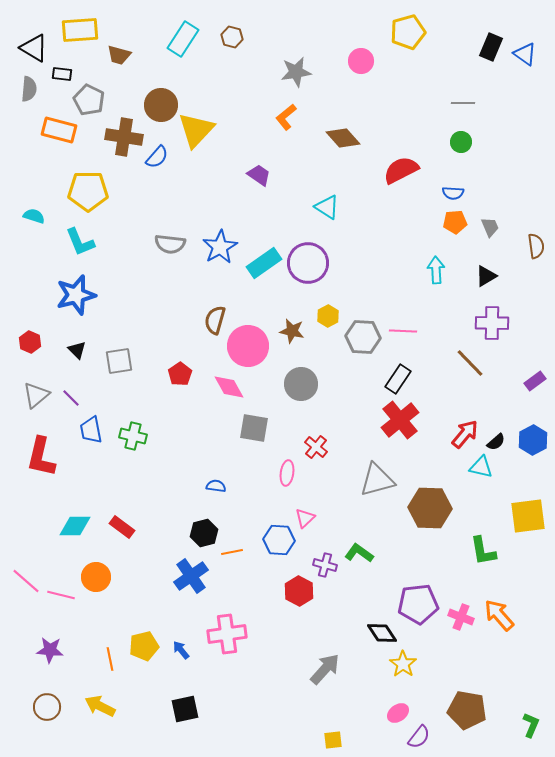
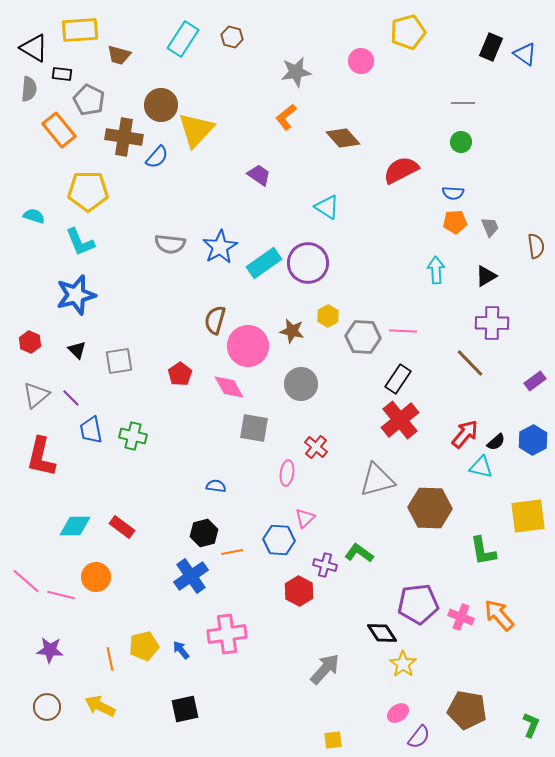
orange rectangle at (59, 130): rotated 36 degrees clockwise
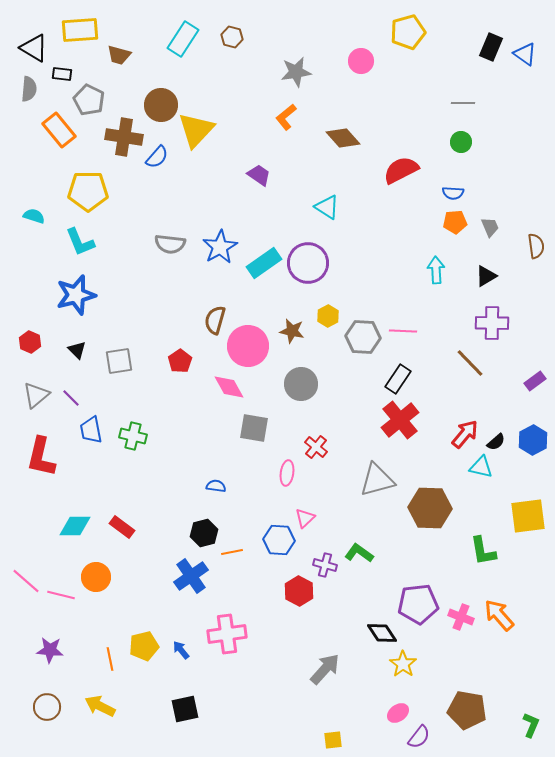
red pentagon at (180, 374): moved 13 px up
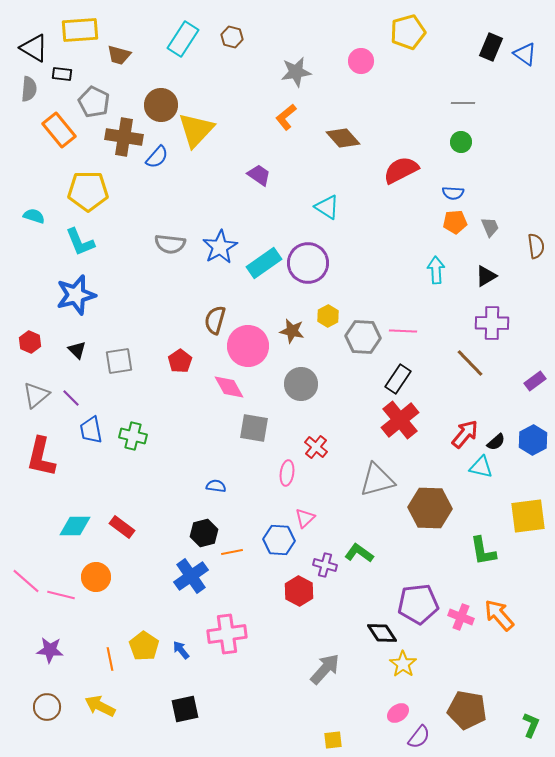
gray pentagon at (89, 100): moved 5 px right, 2 px down
yellow pentagon at (144, 646): rotated 24 degrees counterclockwise
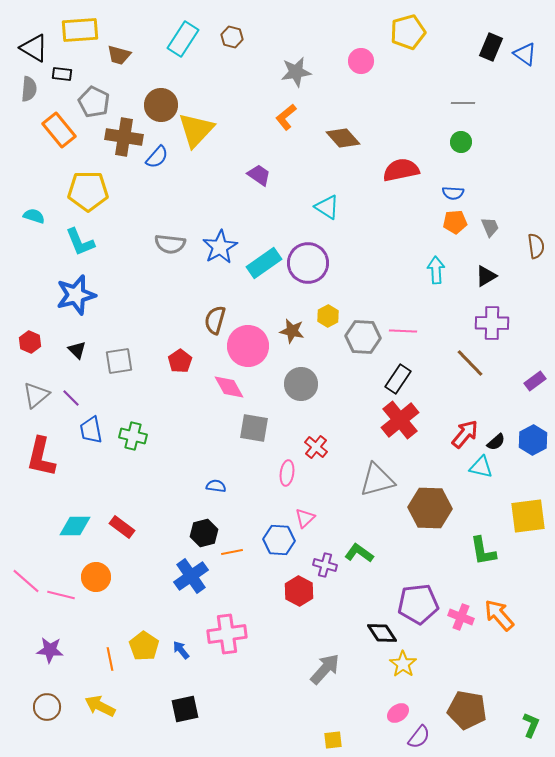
red semicircle at (401, 170): rotated 15 degrees clockwise
